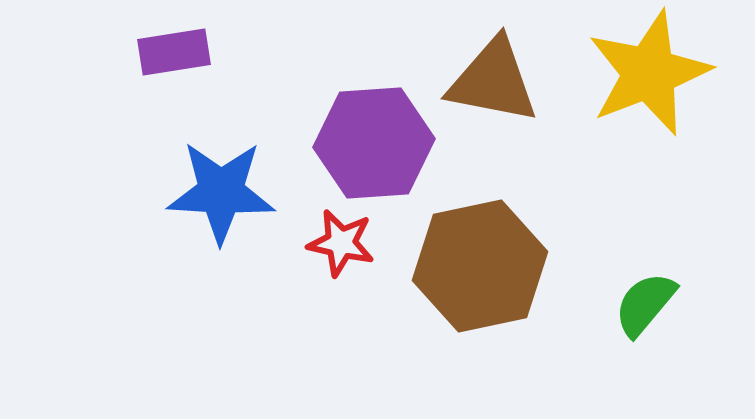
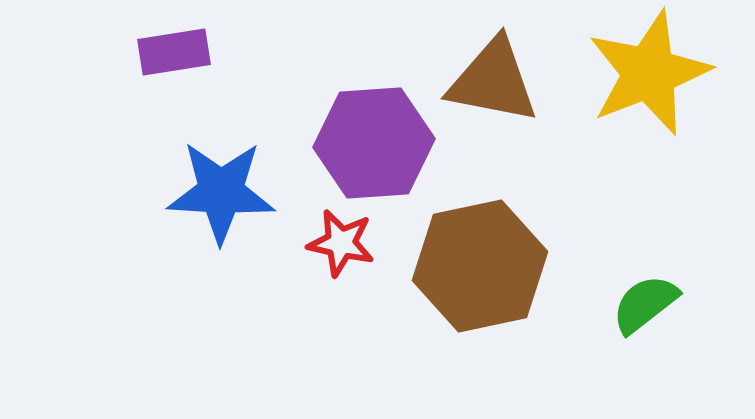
green semicircle: rotated 12 degrees clockwise
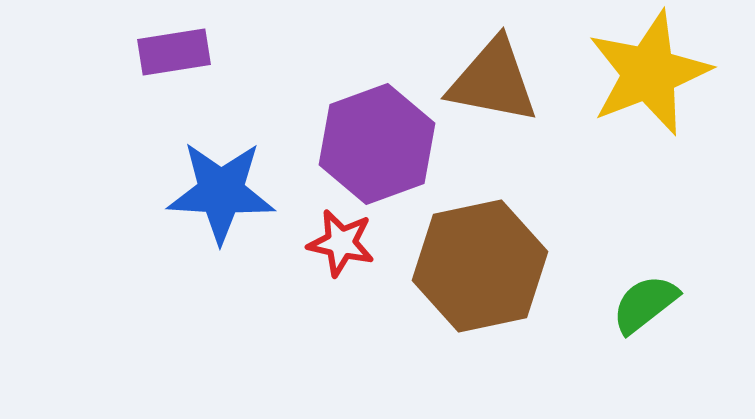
purple hexagon: moved 3 px right, 1 px down; rotated 16 degrees counterclockwise
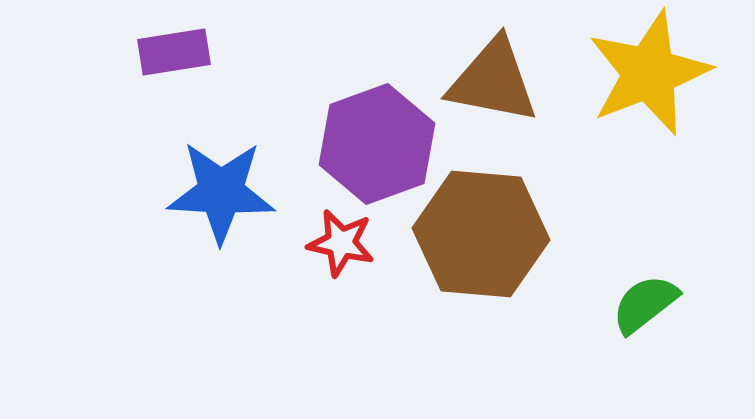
brown hexagon: moved 1 px right, 32 px up; rotated 17 degrees clockwise
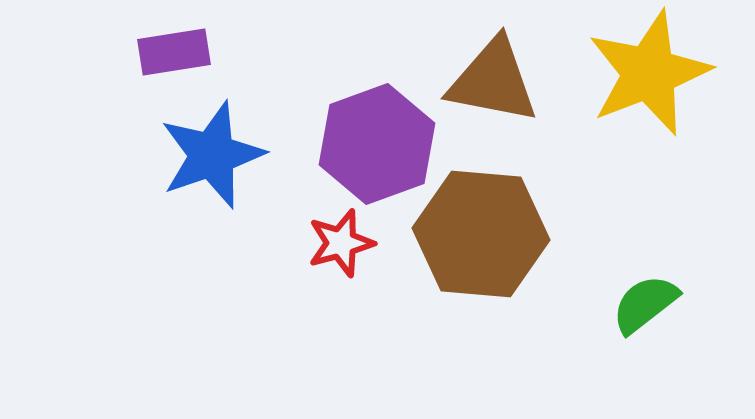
blue star: moved 9 px left, 37 px up; rotated 22 degrees counterclockwise
red star: rotated 28 degrees counterclockwise
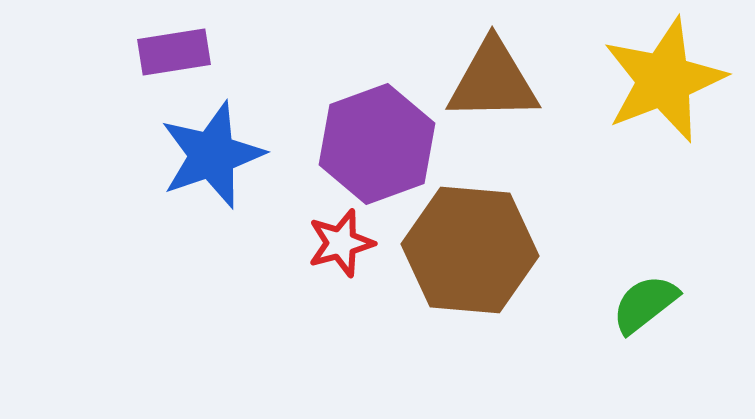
yellow star: moved 15 px right, 7 px down
brown triangle: rotated 12 degrees counterclockwise
brown hexagon: moved 11 px left, 16 px down
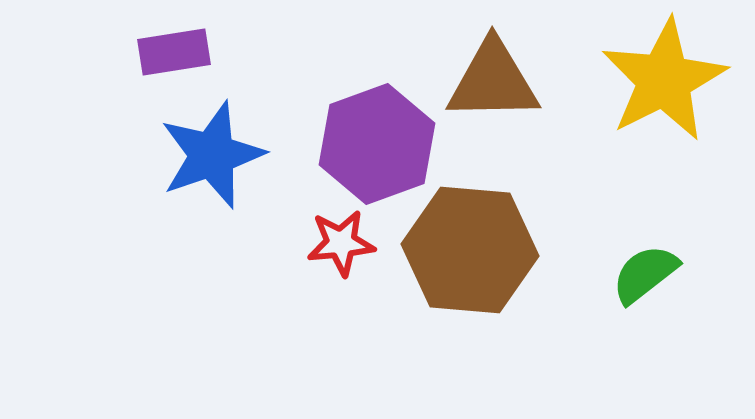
yellow star: rotated 6 degrees counterclockwise
red star: rotated 10 degrees clockwise
green semicircle: moved 30 px up
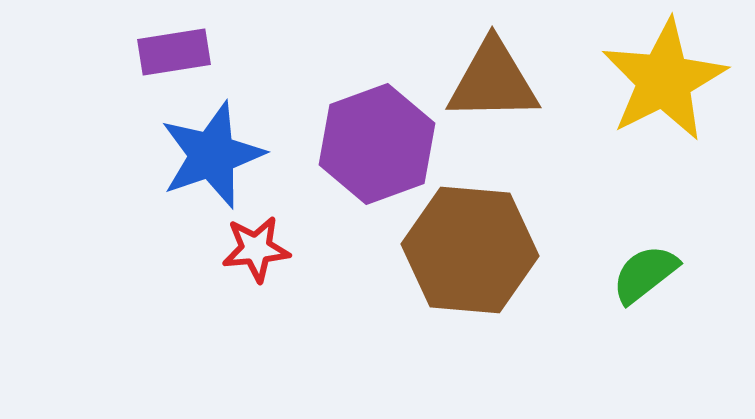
red star: moved 85 px left, 6 px down
